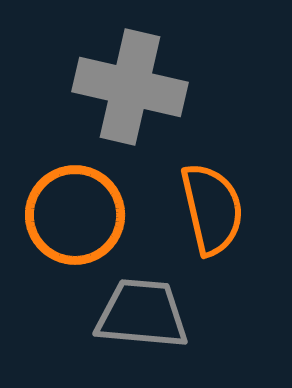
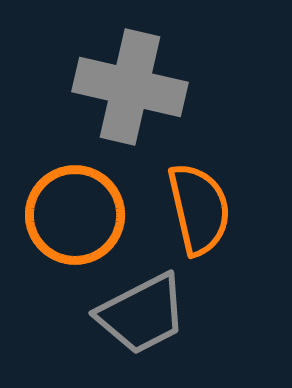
orange semicircle: moved 13 px left
gray trapezoid: rotated 148 degrees clockwise
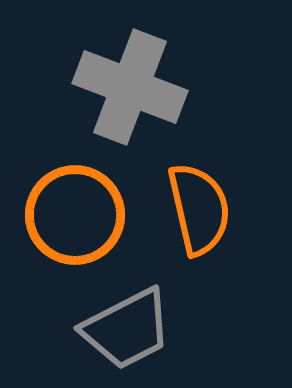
gray cross: rotated 8 degrees clockwise
gray trapezoid: moved 15 px left, 15 px down
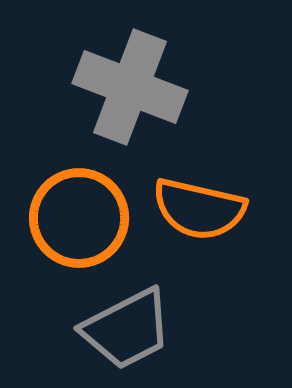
orange semicircle: rotated 116 degrees clockwise
orange circle: moved 4 px right, 3 px down
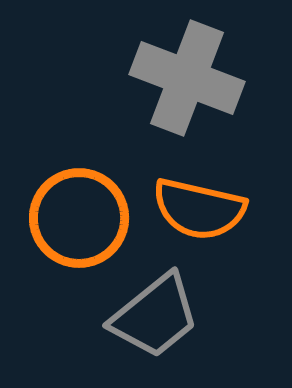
gray cross: moved 57 px right, 9 px up
gray trapezoid: moved 28 px right, 13 px up; rotated 12 degrees counterclockwise
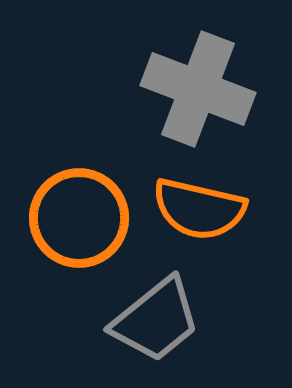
gray cross: moved 11 px right, 11 px down
gray trapezoid: moved 1 px right, 4 px down
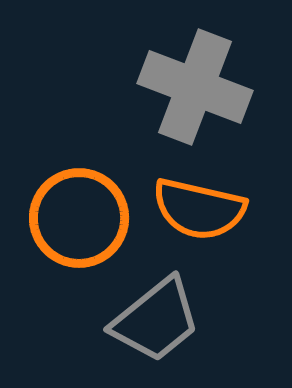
gray cross: moved 3 px left, 2 px up
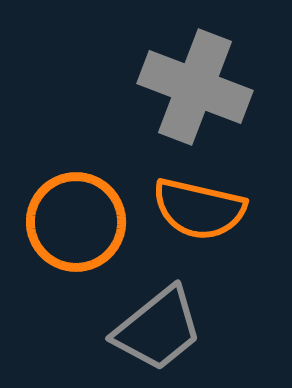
orange circle: moved 3 px left, 4 px down
gray trapezoid: moved 2 px right, 9 px down
